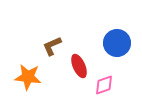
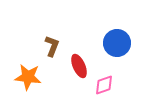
brown L-shape: rotated 135 degrees clockwise
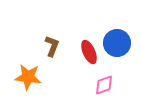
red ellipse: moved 10 px right, 14 px up
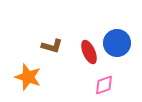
brown L-shape: rotated 85 degrees clockwise
orange star: rotated 12 degrees clockwise
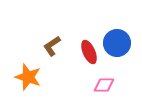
brown L-shape: rotated 130 degrees clockwise
pink diamond: rotated 20 degrees clockwise
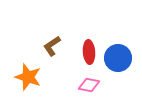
blue circle: moved 1 px right, 15 px down
red ellipse: rotated 20 degrees clockwise
pink diamond: moved 15 px left; rotated 10 degrees clockwise
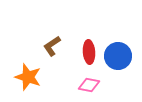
blue circle: moved 2 px up
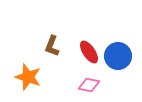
brown L-shape: rotated 35 degrees counterclockwise
red ellipse: rotated 30 degrees counterclockwise
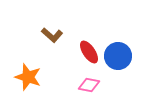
brown L-shape: moved 11 px up; rotated 70 degrees counterclockwise
